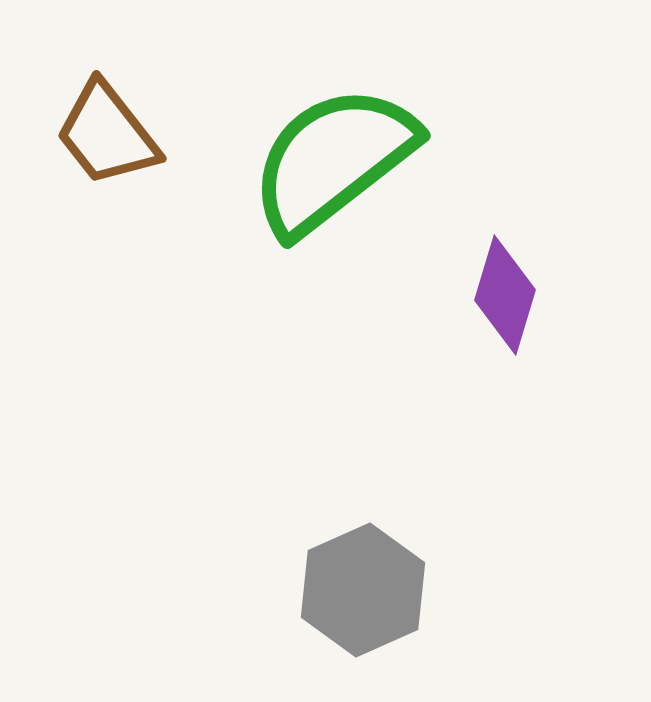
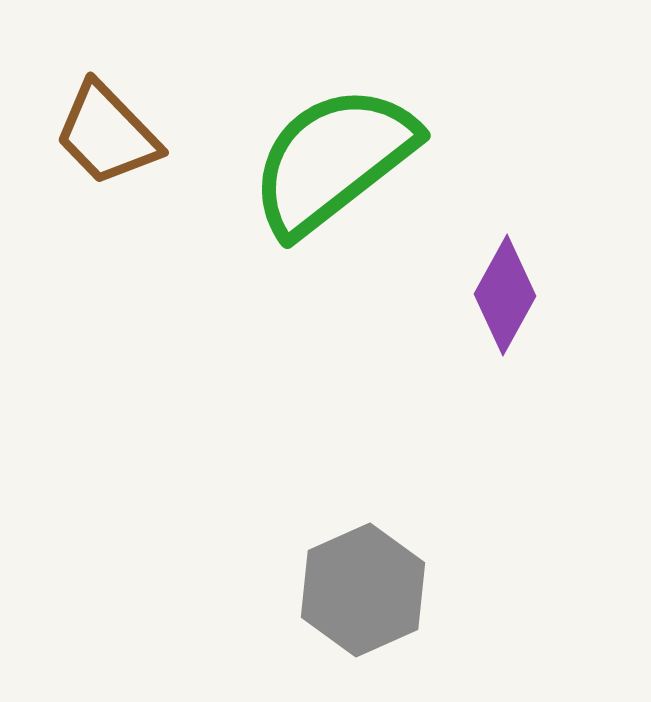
brown trapezoid: rotated 6 degrees counterclockwise
purple diamond: rotated 12 degrees clockwise
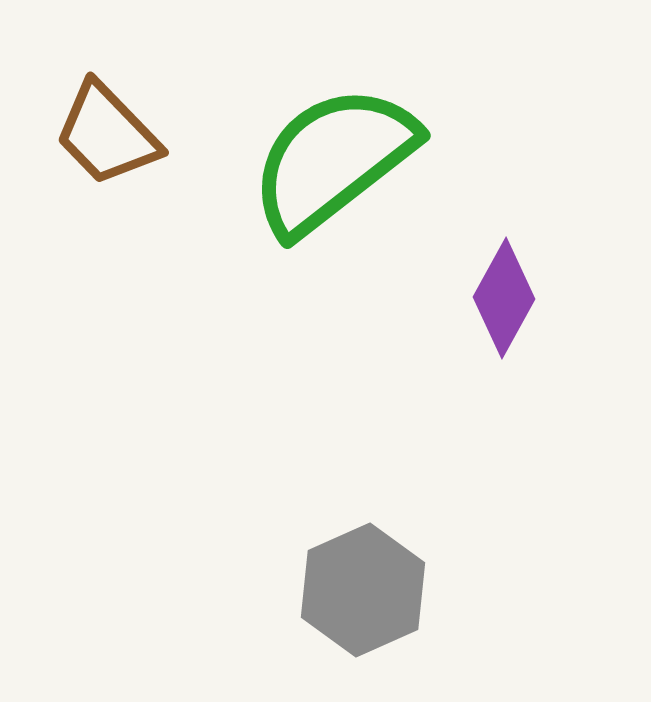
purple diamond: moved 1 px left, 3 px down
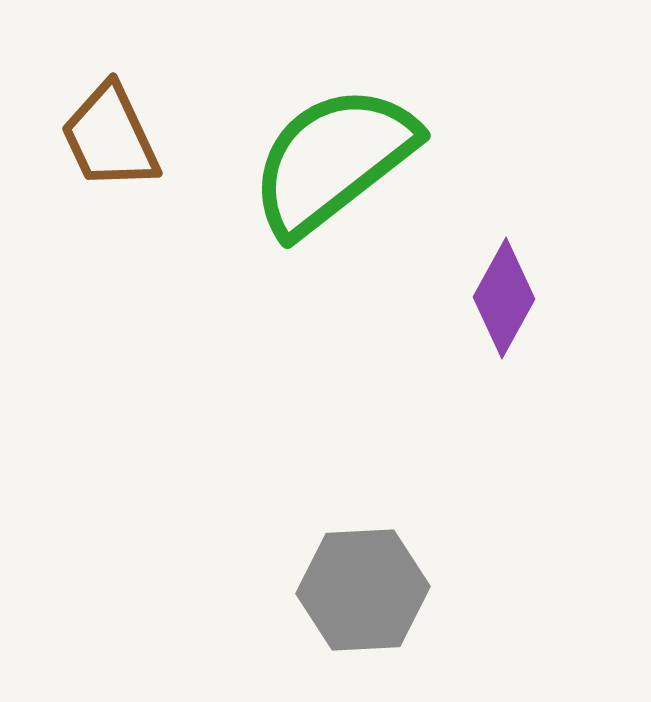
brown trapezoid: moved 3 px right, 3 px down; rotated 19 degrees clockwise
gray hexagon: rotated 21 degrees clockwise
